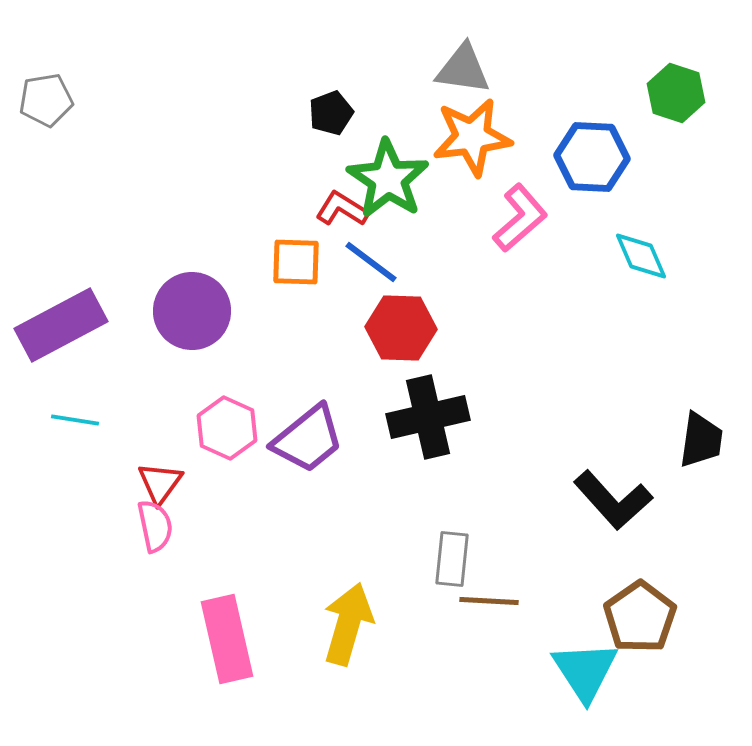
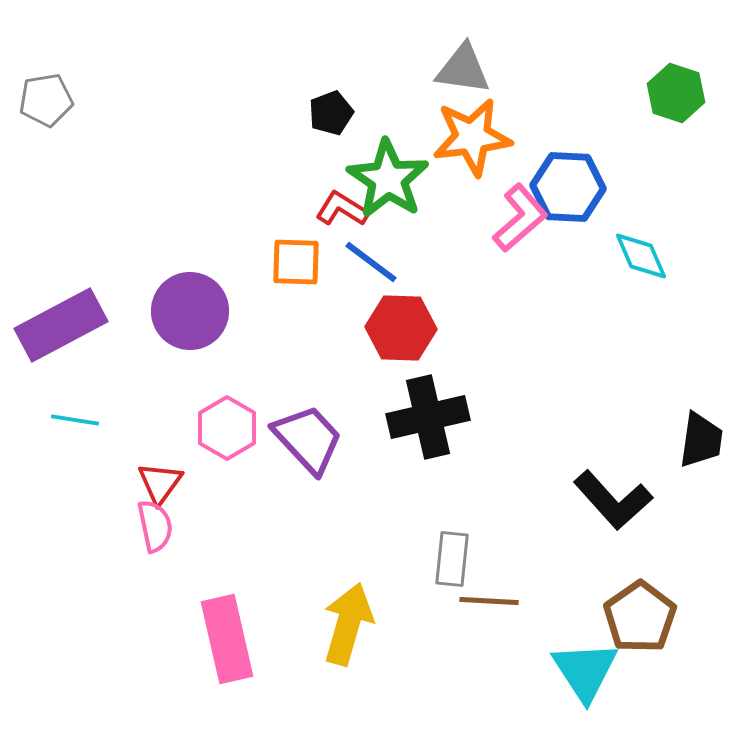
blue hexagon: moved 24 px left, 30 px down
purple circle: moved 2 px left
pink hexagon: rotated 6 degrees clockwise
purple trapezoid: rotated 94 degrees counterclockwise
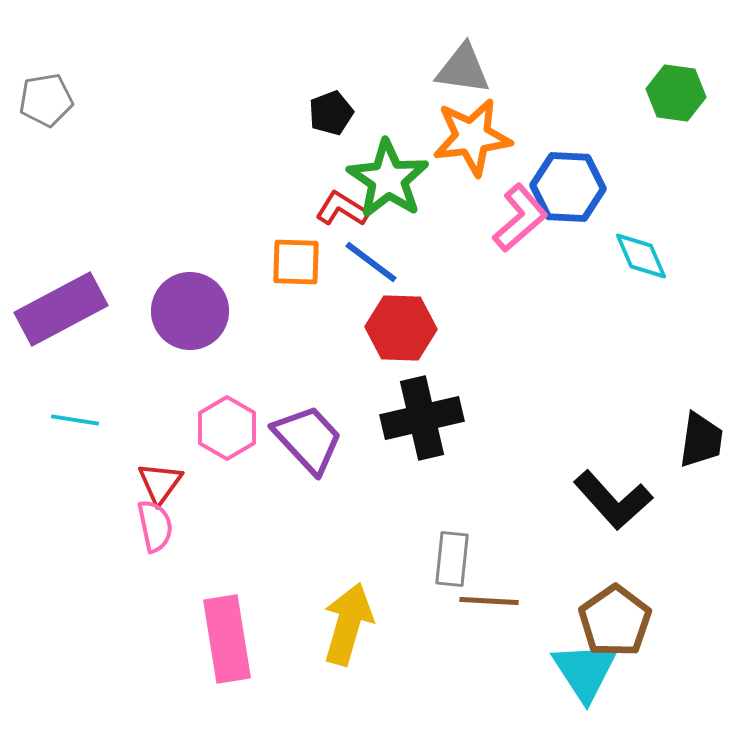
green hexagon: rotated 10 degrees counterclockwise
purple rectangle: moved 16 px up
black cross: moved 6 px left, 1 px down
brown pentagon: moved 25 px left, 4 px down
pink rectangle: rotated 4 degrees clockwise
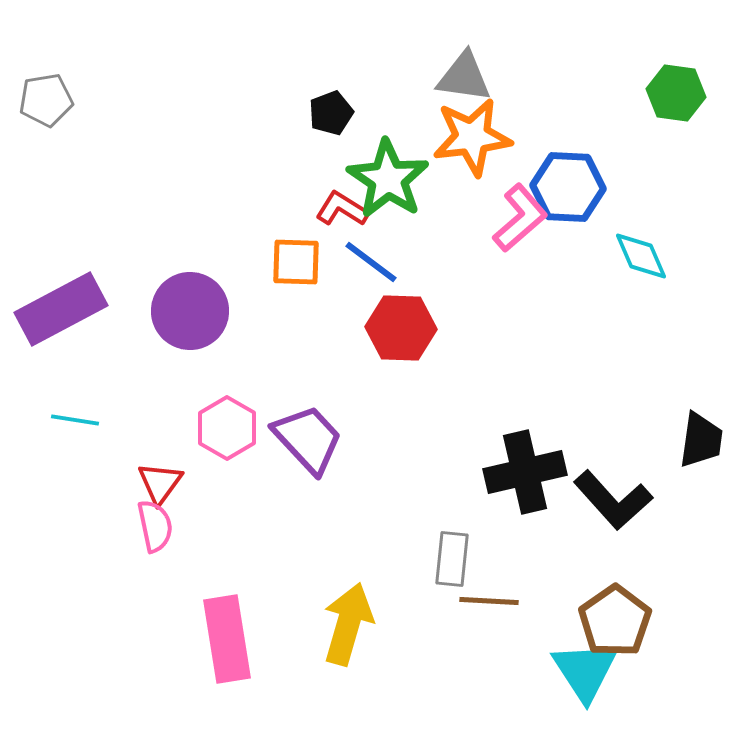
gray triangle: moved 1 px right, 8 px down
black cross: moved 103 px right, 54 px down
